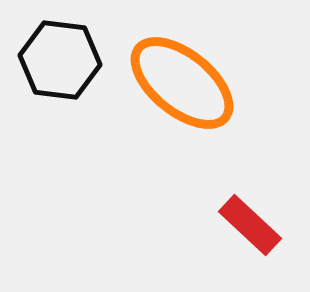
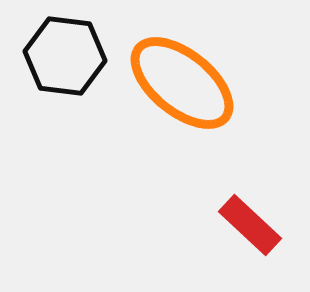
black hexagon: moved 5 px right, 4 px up
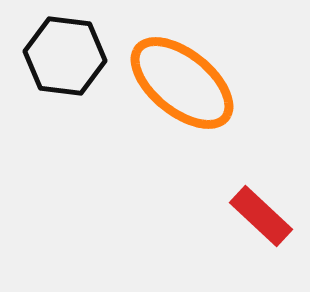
red rectangle: moved 11 px right, 9 px up
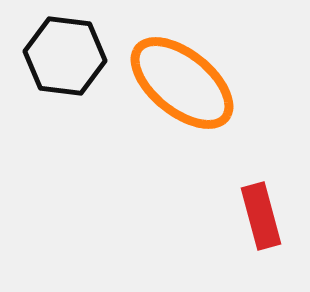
red rectangle: rotated 32 degrees clockwise
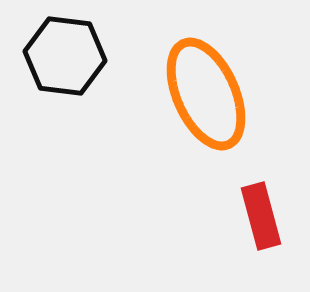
orange ellipse: moved 24 px right, 11 px down; rotated 27 degrees clockwise
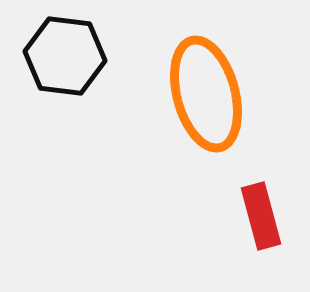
orange ellipse: rotated 9 degrees clockwise
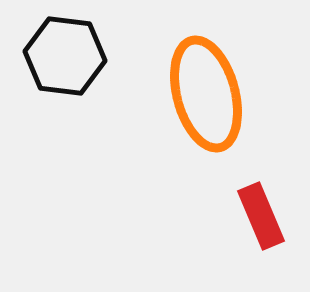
red rectangle: rotated 8 degrees counterclockwise
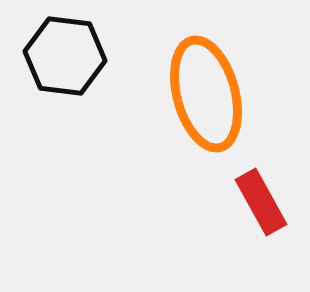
red rectangle: moved 14 px up; rotated 6 degrees counterclockwise
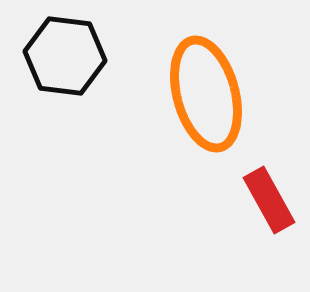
red rectangle: moved 8 px right, 2 px up
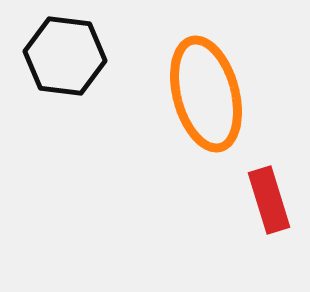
red rectangle: rotated 12 degrees clockwise
